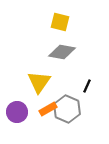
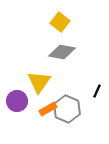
yellow square: rotated 24 degrees clockwise
black line: moved 10 px right, 5 px down
purple circle: moved 11 px up
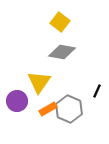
gray hexagon: moved 2 px right
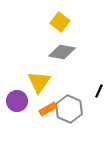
black line: moved 2 px right
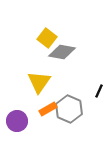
yellow square: moved 13 px left, 16 px down
purple circle: moved 20 px down
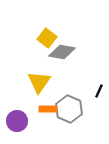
orange rectangle: rotated 30 degrees clockwise
